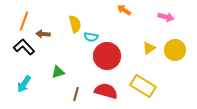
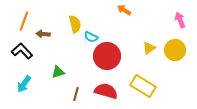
pink arrow: moved 14 px right, 3 px down; rotated 126 degrees counterclockwise
cyan semicircle: rotated 16 degrees clockwise
black L-shape: moved 2 px left, 4 px down
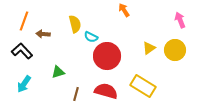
orange arrow: rotated 24 degrees clockwise
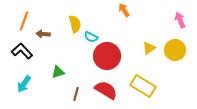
red semicircle: moved 1 px up; rotated 15 degrees clockwise
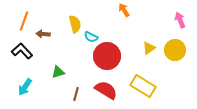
cyan arrow: moved 1 px right, 3 px down
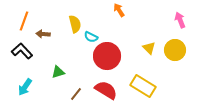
orange arrow: moved 5 px left
yellow triangle: rotated 40 degrees counterclockwise
brown line: rotated 24 degrees clockwise
